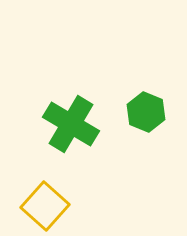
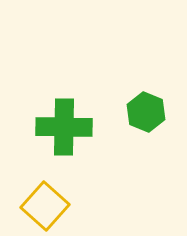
green cross: moved 7 px left, 3 px down; rotated 30 degrees counterclockwise
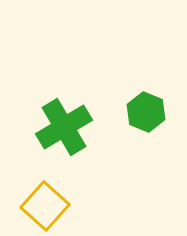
green cross: rotated 32 degrees counterclockwise
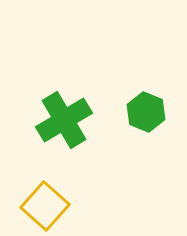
green cross: moved 7 px up
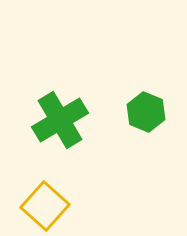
green cross: moved 4 px left
